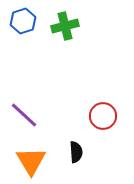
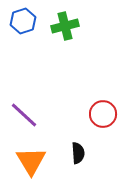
red circle: moved 2 px up
black semicircle: moved 2 px right, 1 px down
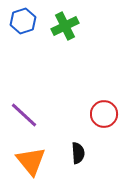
green cross: rotated 12 degrees counterclockwise
red circle: moved 1 px right
orange triangle: rotated 8 degrees counterclockwise
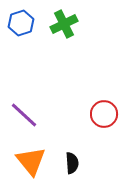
blue hexagon: moved 2 px left, 2 px down
green cross: moved 1 px left, 2 px up
black semicircle: moved 6 px left, 10 px down
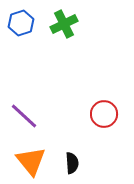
purple line: moved 1 px down
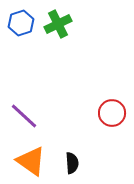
green cross: moved 6 px left
red circle: moved 8 px right, 1 px up
orange triangle: rotated 16 degrees counterclockwise
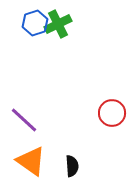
blue hexagon: moved 14 px right
purple line: moved 4 px down
black semicircle: moved 3 px down
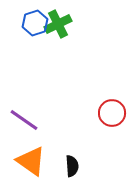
purple line: rotated 8 degrees counterclockwise
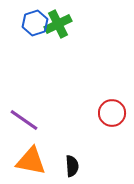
orange triangle: rotated 24 degrees counterclockwise
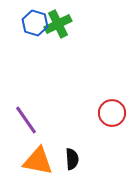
blue hexagon: rotated 25 degrees counterclockwise
purple line: moved 2 px right; rotated 20 degrees clockwise
orange triangle: moved 7 px right
black semicircle: moved 7 px up
